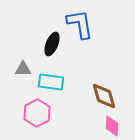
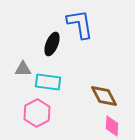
cyan rectangle: moved 3 px left
brown diamond: rotated 12 degrees counterclockwise
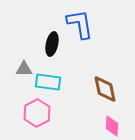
black ellipse: rotated 10 degrees counterclockwise
gray triangle: moved 1 px right
brown diamond: moved 1 px right, 7 px up; rotated 16 degrees clockwise
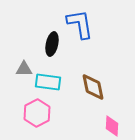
brown diamond: moved 12 px left, 2 px up
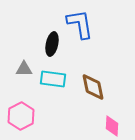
cyan rectangle: moved 5 px right, 3 px up
pink hexagon: moved 16 px left, 3 px down
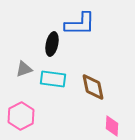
blue L-shape: rotated 100 degrees clockwise
gray triangle: rotated 18 degrees counterclockwise
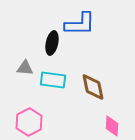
black ellipse: moved 1 px up
gray triangle: moved 1 px right, 1 px up; rotated 24 degrees clockwise
cyan rectangle: moved 1 px down
pink hexagon: moved 8 px right, 6 px down
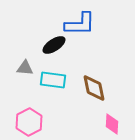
black ellipse: moved 2 px right, 2 px down; rotated 45 degrees clockwise
brown diamond: moved 1 px right, 1 px down
pink diamond: moved 2 px up
